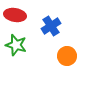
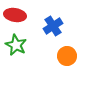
blue cross: moved 2 px right
green star: rotated 10 degrees clockwise
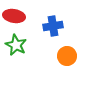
red ellipse: moved 1 px left, 1 px down
blue cross: rotated 24 degrees clockwise
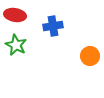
red ellipse: moved 1 px right, 1 px up
orange circle: moved 23 px right
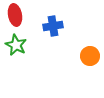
red ellipse: rotated 70 degrees clockwise
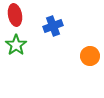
blue cross: rotated 12 degrees counterclockwise
green star: rotated 10 degrees clockwise
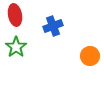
green star: moved 2 px down
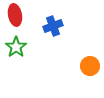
orange circle: moved 10 px down
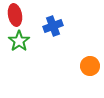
green star: moved 3 px right, 6 px up
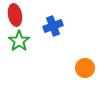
orange circle: moved 5 px left, 2 px down
